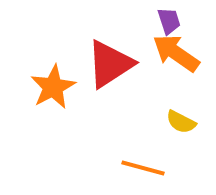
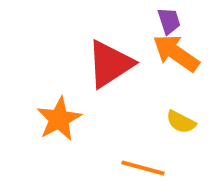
orange star: moved 6 px right, 32 px down
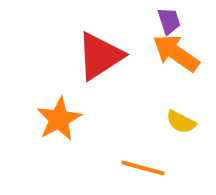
red triangle: moved 10 px left, 8 px up
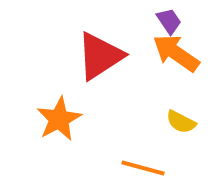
purple trapezoid: rotated 16 degrees counterclockwise
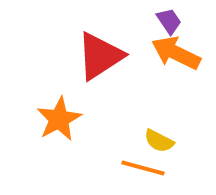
orange arrow: rotated 9 degrees counterclockwise
yellow semicircle: moved 22 px left, 19 px down
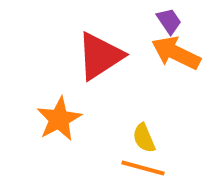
yellow semicircle: moved 15 px left, 3 px up; rotated 40 degrees clockwise
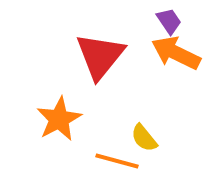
red triangle: rotated 18 degrees counterclockwise
yellow semicircle: rotated 16 degrees counterclockwise
orange line: moved 26 px left, 7 px up
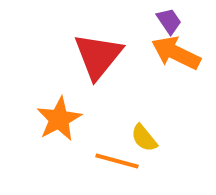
red triangle: moved 2 px left
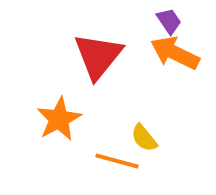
orange arrow: moved 1 px left
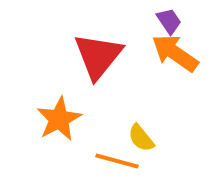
orange arrow: rotated 9 degrees clockwise
yellow semicircle: moved 3 px left
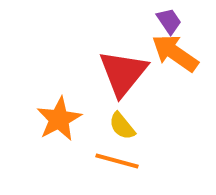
red triangle: moved 25 px right, 17 px down
yellow semicircle: moved 19 px left, 12 px up
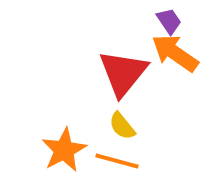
orange star: moved 5 px right, 31 px down
